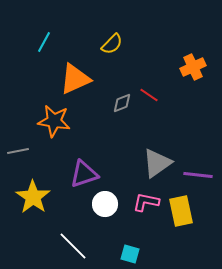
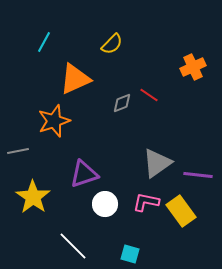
orange star: rotated 28 degrees counterclockwise
yellow rectangle: rotated 24 degrees counterclockwise
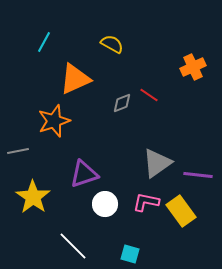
yellow semicircle: rotated 105 degrees counterclockwise
